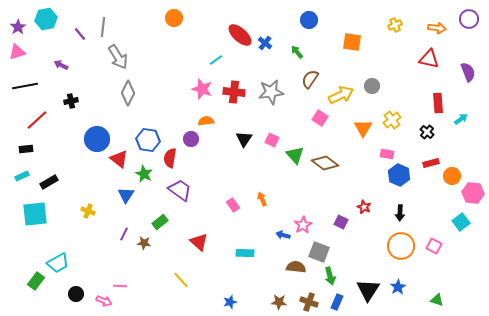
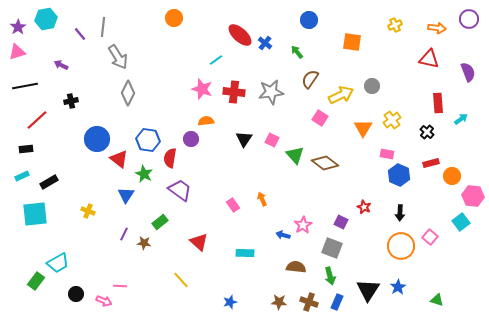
pink hexagon at (473, 193): moved 3 px down
pink square at (434, 246): moved 4 px left, 9 px up; rotated 14 degrees clockwise
gray square at (319, 252): moved 13 px right, 4 px up
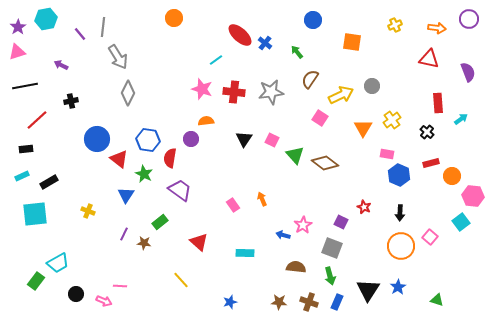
blue circle at (309, 20): moved 4 px right
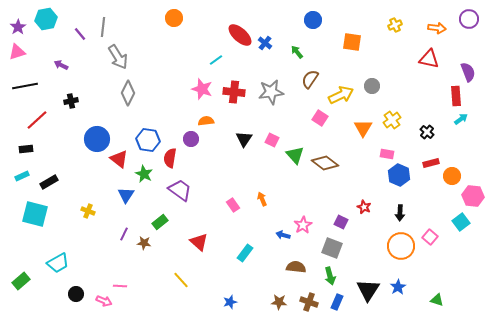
red rectangle at (438, 103): moved 18 px right, 7 px up
cyan square at (35, 214): rotated 20 degrees clockwise
cyan rectangle at (245, 253): rotated 54 degrees counterclockwise
green rectangle at (36, 281): moved 15 px left; rotated 12 degrees clockwise
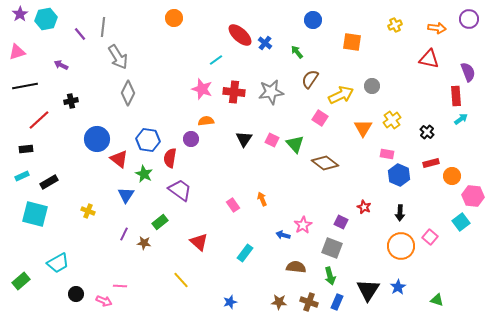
purple star at (18, 27): moved 2 px right, 13 px up
red line at (37, 120): moved 2 px right
green triangle at (295, 155): moved 11 px up
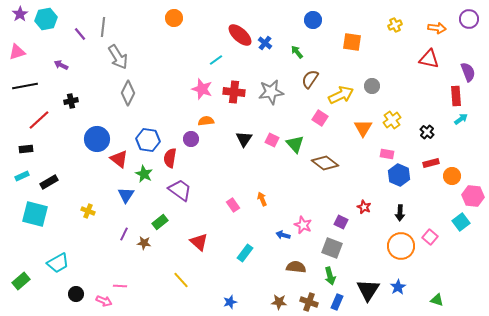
pink star at (303, 225): rotated 18 degrees counterclockwise
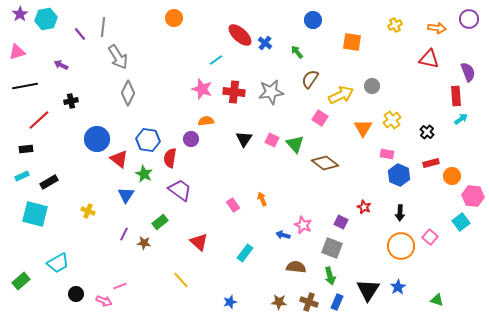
pink line at (120, 286): rotated 24 degrees counterclockwise
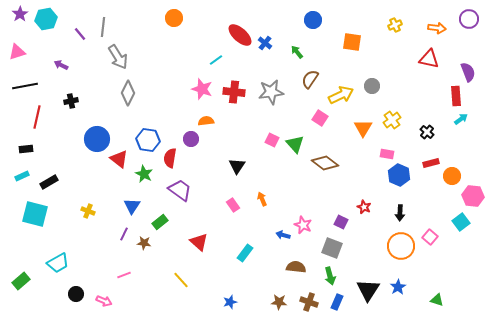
red line at (39, 120): moved 2 px left, 3 px up; rotated 35 degrees counterclockwise
black triangle at (244, 139): moved 7 px left, 27 px down
blue triangle at (126, 195): moved 6 px right, 11 px down
pink line at (120, 286): moved 4 px right, 11 px up
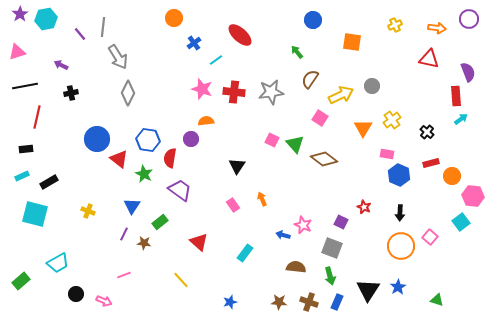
blue cross at (265, 43): moved 71 px left; rotated 16 degrees clockwise
black cross at (71, 101): moved 8 px up
brown diamond at (325, 163): moved 1 px left, 4 px up
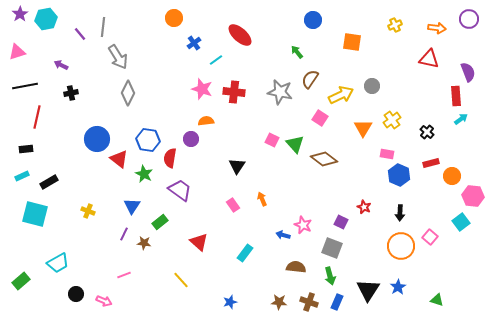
gray star at (271, 92): moved 9 px right; rotated 20 degrees clockwise
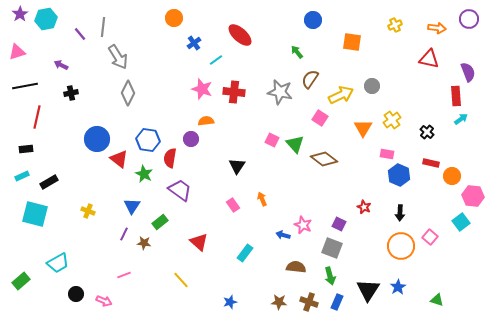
red rectangle at (431, 163): rotated 28 degrees clockwise
purple square at (341, 222): moved 2 px left, 2 px down
